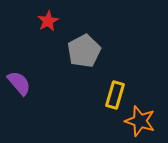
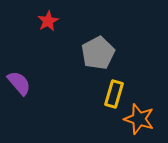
gray pentagon: moved 14 px right, 2 px down
yellow rectangle: moved 1 px left, 1 px up
orange star: moved 1 px left, 2 px up
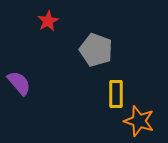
gray pentagon: moved 2 px left, 3 px up; rotated 24 degrees counterclockwise
yellow rectangle: moved 2 px right; rotated 16 degrees counterclockwise
orange star: moved 2 px down
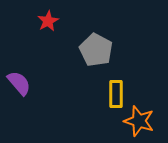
gray pentagon: rotated 8 degrees clockwise
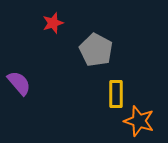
red star: moved 5 px right, 2 px down; rotated 10 degrees clockwise
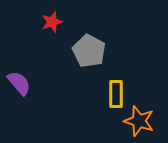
red star: moved 1 px left, 1 px up
gray pentagon: moved 7 px left, 1 px down
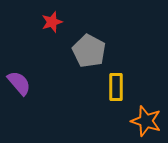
yellow rectangle: moved 7 px up
orange star: moved 7 px right
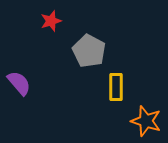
red star: moved 1 px left, 1 px up
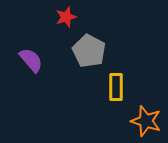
red star: moved 15 px right, 4 px up
purple semicircle: moved 12 px right, 23 px up
